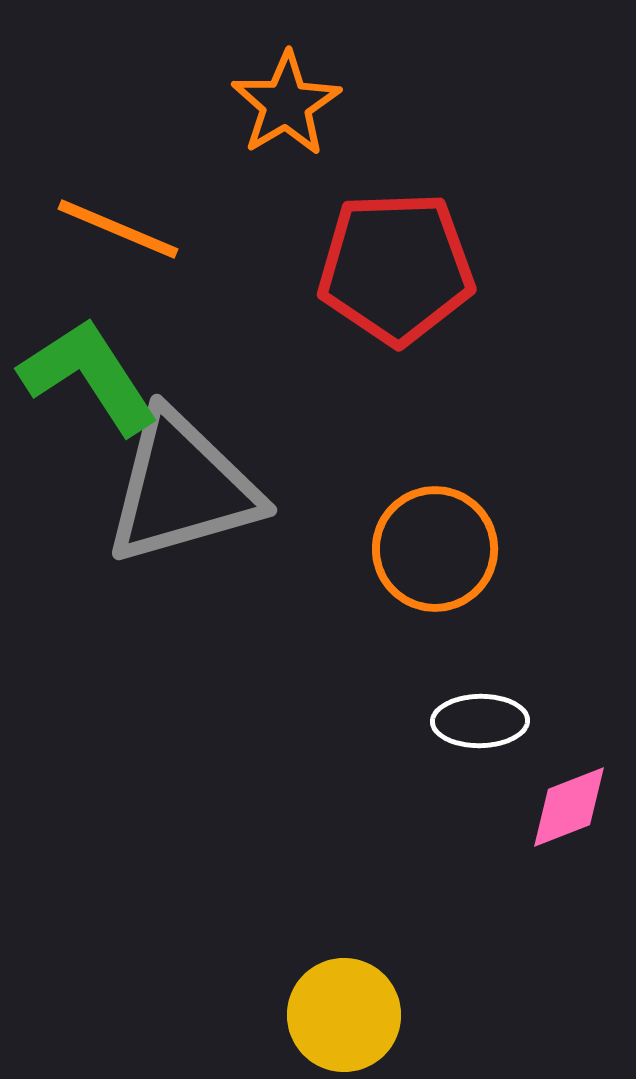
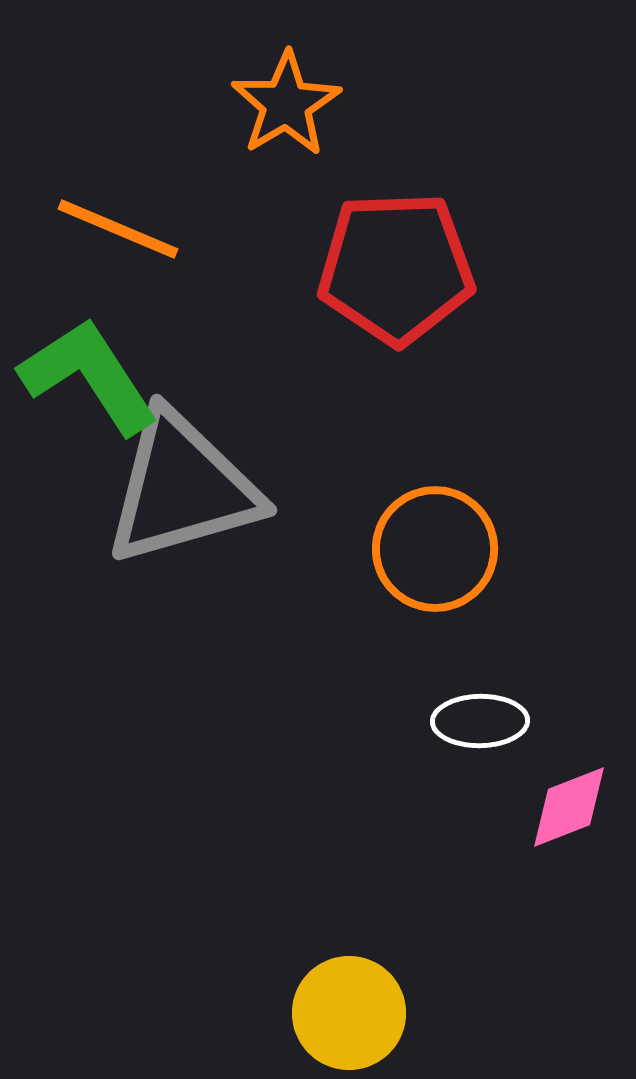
yellow circle: moved 5 px right, 2 px up
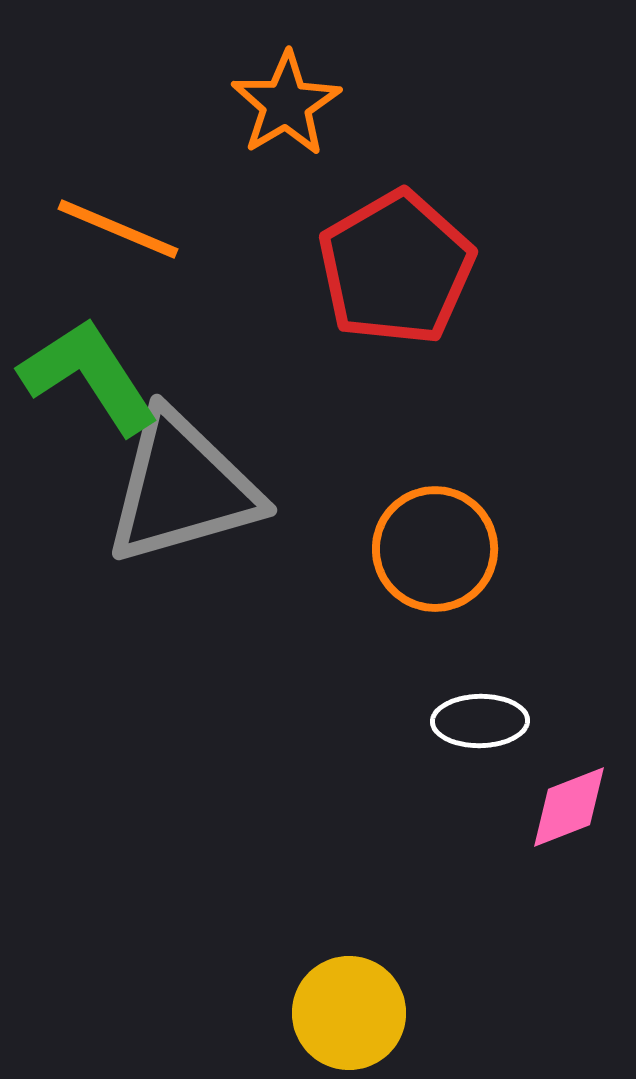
red pentagon: rotated 28 degrees counterclockwise
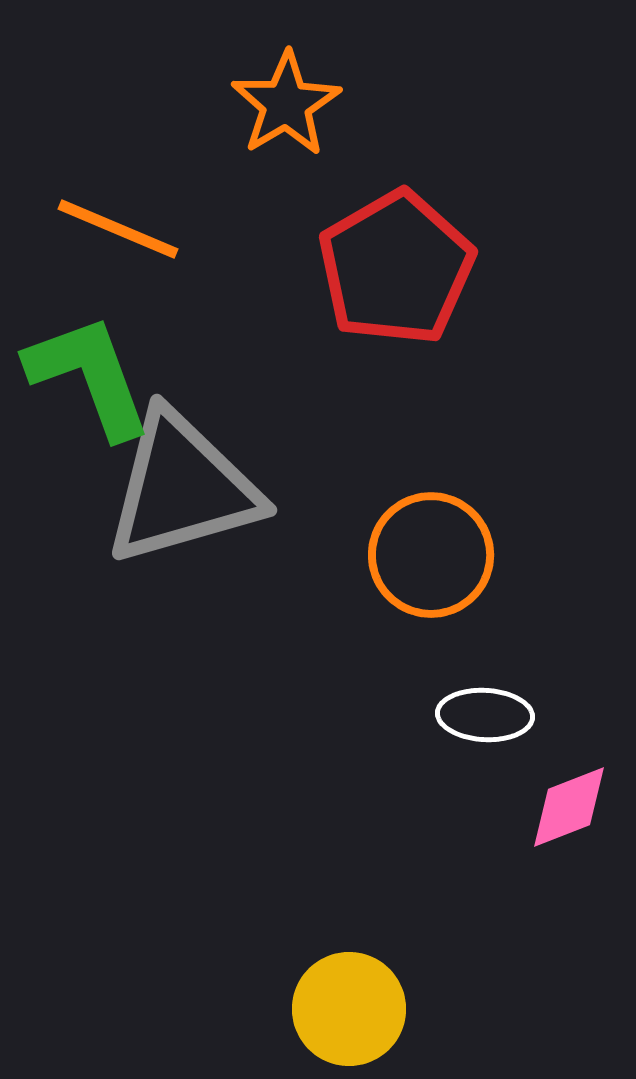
green L-shape: rotated 13 degrees clockwise
orange circle: moved 4 px left, 6 px down
white ellipse: moved 5 px right, 6 px up; rotated 4 degrees clockwise
yellow circle: moved 4 px up
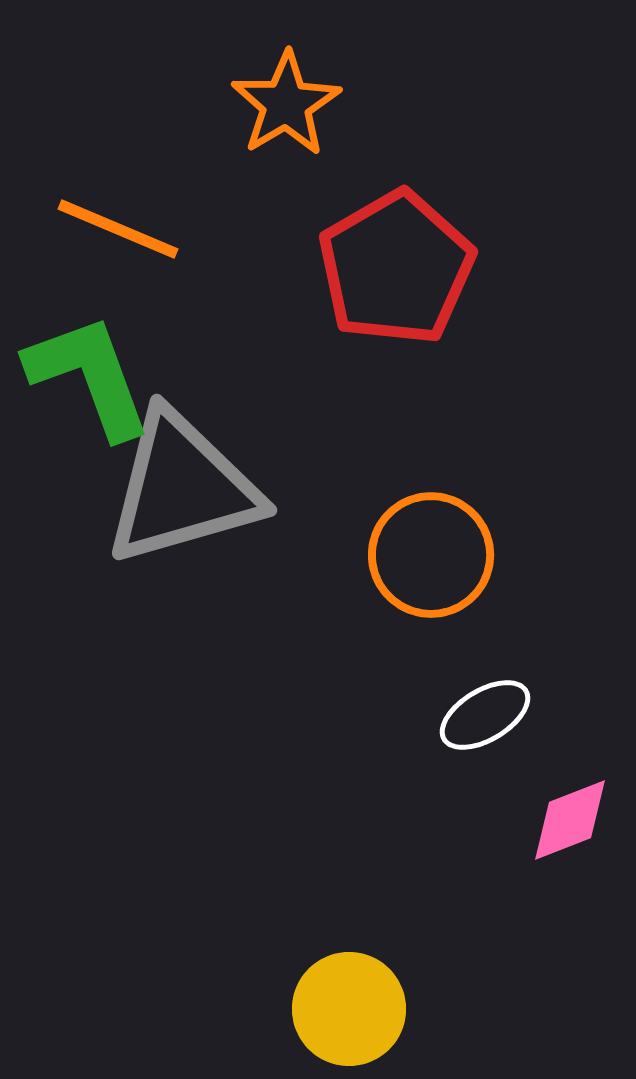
white ellipse: rotated 34 degrees counterclockwise
pink diamond: moved 1 px right, 13 px down
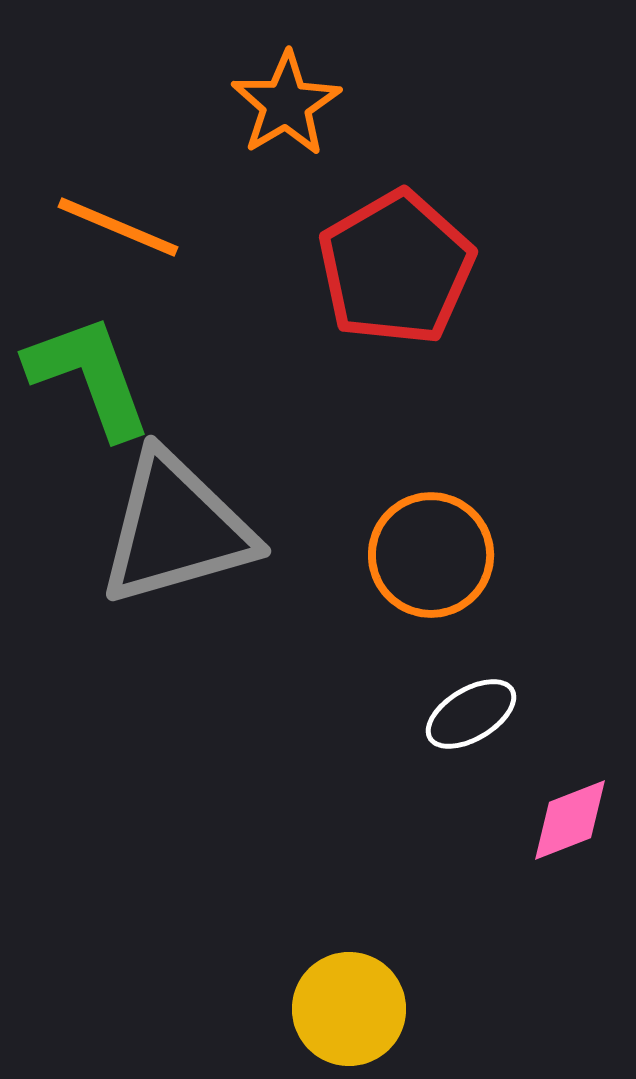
orange line: moved 2 px up
gray triangle: moved 6 px left, 41 px down
white ellipse: moved 14 px left, 1 px up
